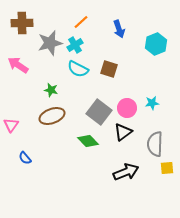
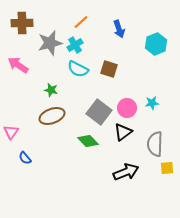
pink triangle: moved 7 px down
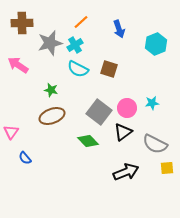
gray semicircle: rotated 65 degrees counterclockwise
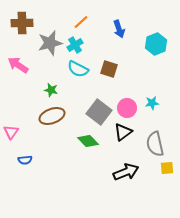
gray semicircle: rotated 50 degrees clockwise
blue semicircle: moved 2 px down; rotated 56 degrees counterclockwise
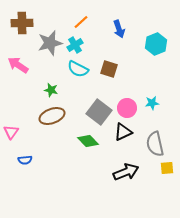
black triangle: rotated 12 degrees clockwise
